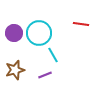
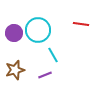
cyan circle: moved 1 px left, 3 px up
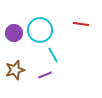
cyan circle: moved 2 px right
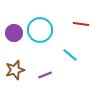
cyan line: moved 17 px right; rotated 21 degrees counterclockwise
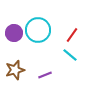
red line: moved 9 px left, 11 px down; rotated 63 degrees counterclockwise
cyan circle: moved 2 px left
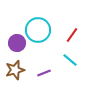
purple circle: moved 3 px right, 10 px down
cyan line: moved 5 px down
purple line: moved 1 px left, 2 px up
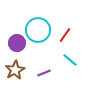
red line: moved 7 px left
brown star: rotated 12 degrees counterclockwise
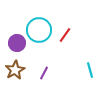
cyan circle: moved 1 px right
cyan line: moved 20 px right, 10 px down; rotated 35 degrees clockwise
purple line: rotated 40 degrees counterclockwise
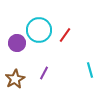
brown star: moved 9 px down
